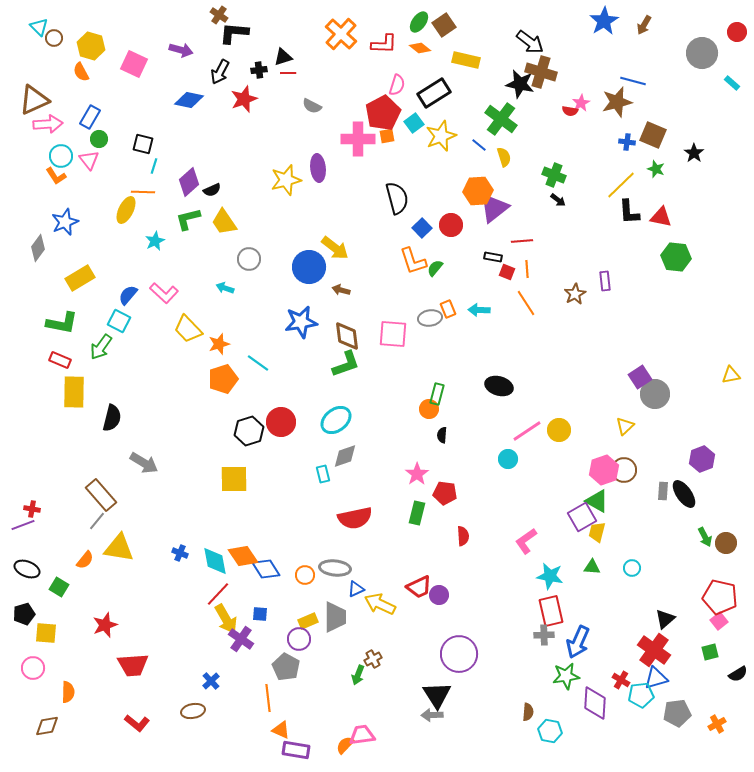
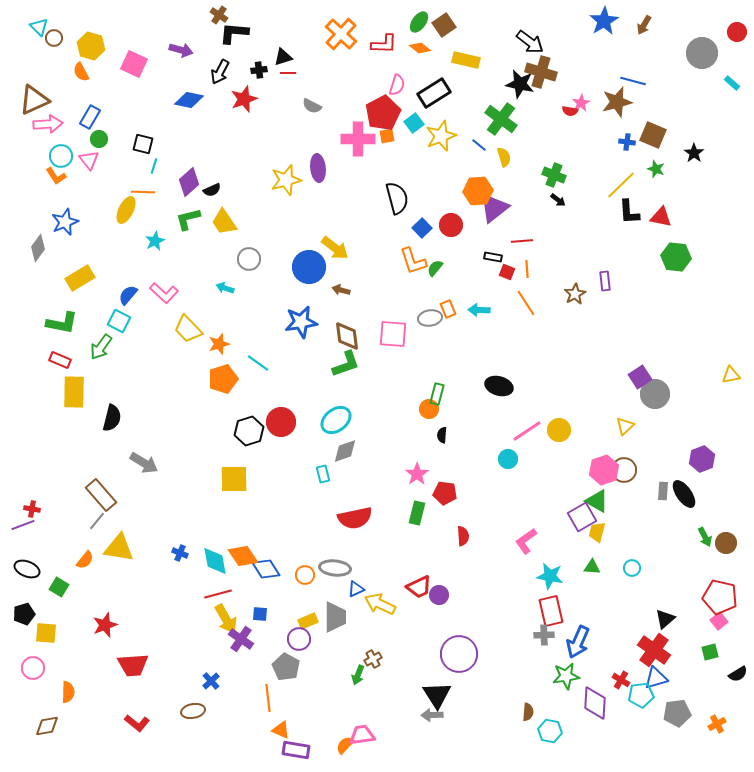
gray diamond at (345, 456): moved 5 px up
red line at (218, 594): rotated 32 degrees clockwise
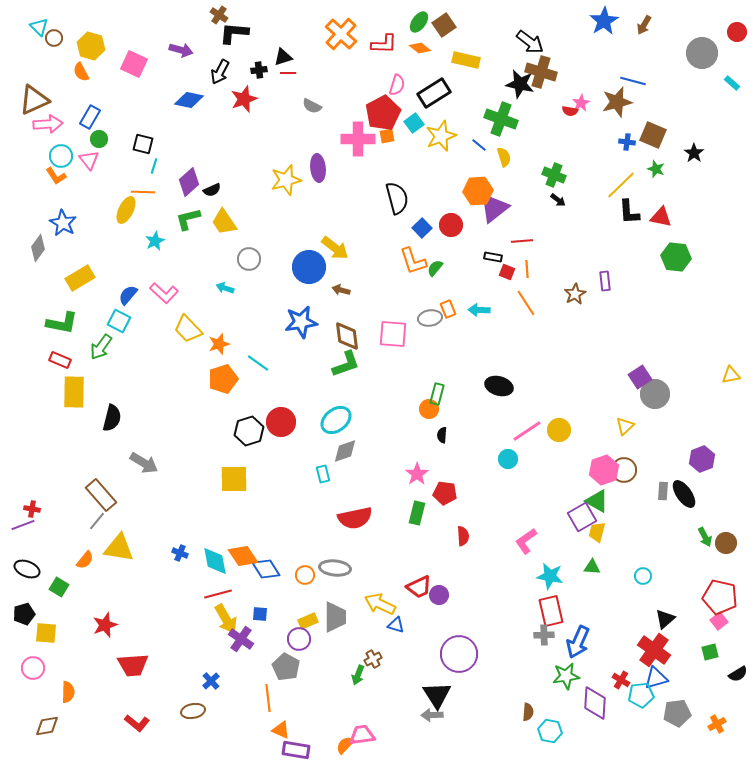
green cross at (501, 119): rotated 16 degrees counterclockwise
blue star at (65, 222): moved 2 px left, 1 px down; rotated 20 degrees counterclockwise
cyan circle at (632, 568): moved 11 px right, 8 px down
blue triangle at (356, 589): moved 40 px right, 36 px down; rotated 42 degrees clockwise
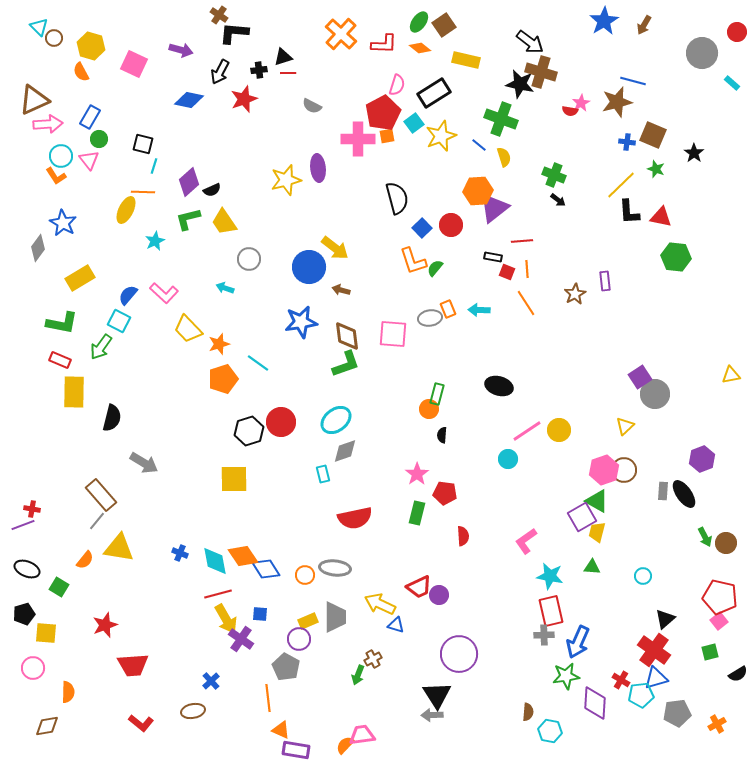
red L-shape at (137, 723): moved 4 px right
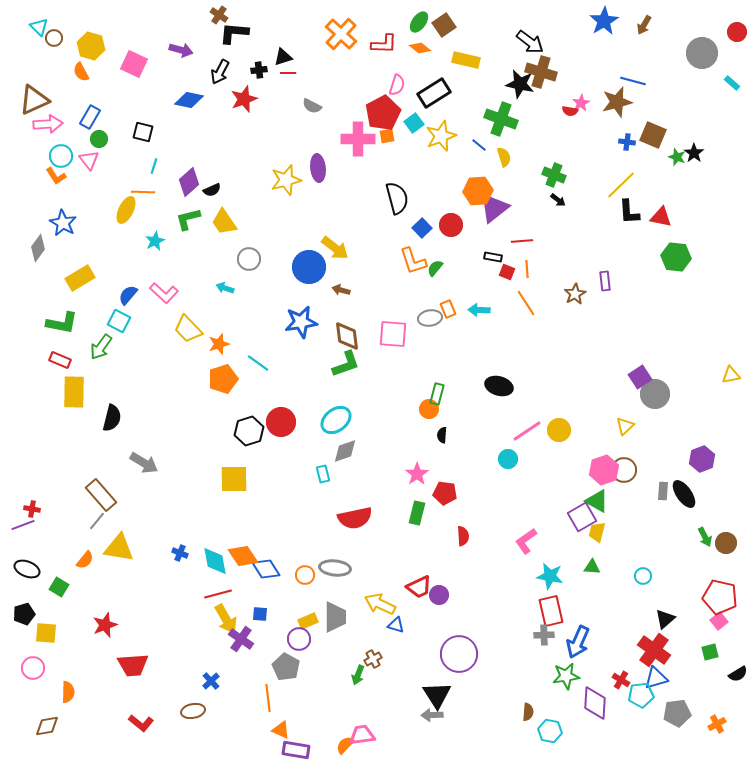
black square at (143, 144): moved 12 px up
green star at (656, 169): moved 21 px right, 12 px up
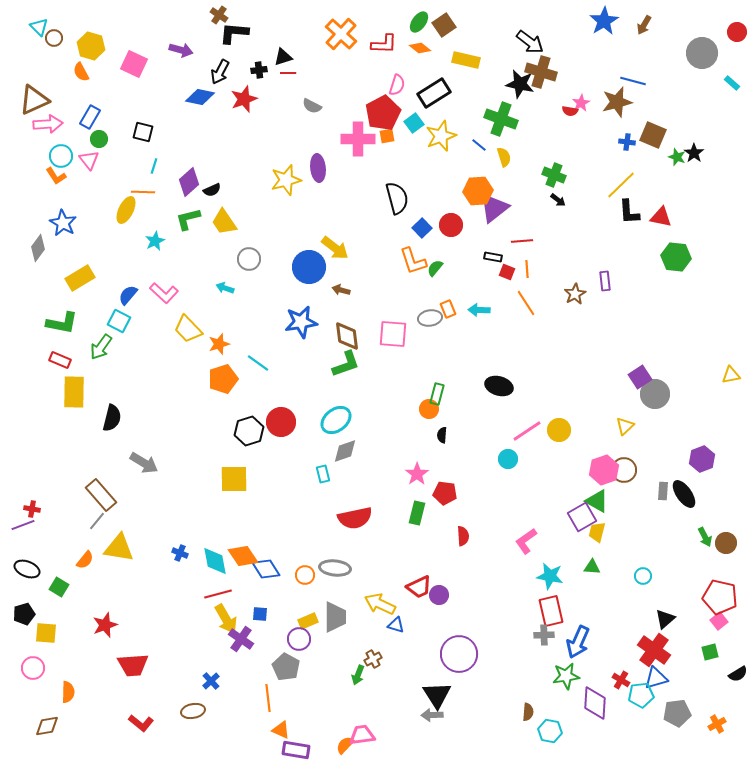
blue diamond at (189, 100): moved 11 px right, 3 px up
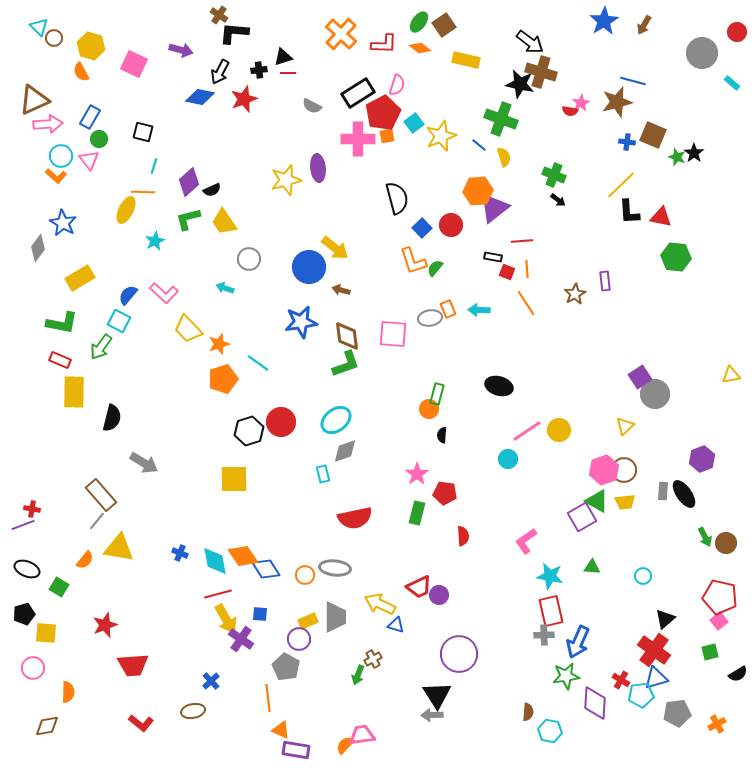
black rectangle at (434, 93): moved 76 px left
orange L-shape at (56, 176): rotated 15 degrees counterclockwise
yellow trapezoid at (597, 532): moved 28 px right, 30 px up; rotated 110 degrees counterclockwise
